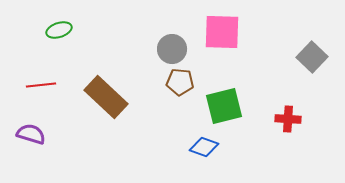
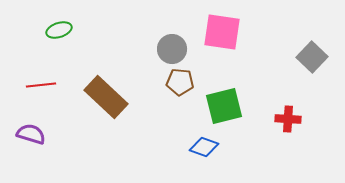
pink square: rotated 6 degrees clockwise
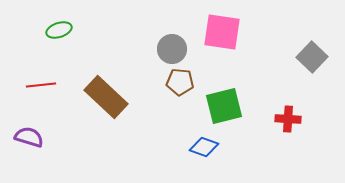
purple semicircle: moved 2 px left, 3 px down
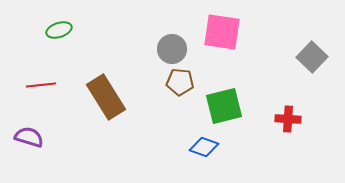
brown rectangle: rotated 15 degrees clockwise
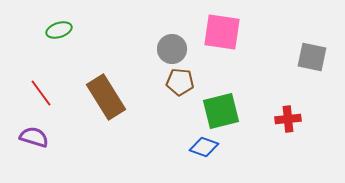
gray square: rotated 32 degrees counterclockwise
red line: moved 8 px down; rotated 60 degrees clockwise
green square: moved 3 px left, 5 px down
red cross: rotated 10 degrees counterclockwise
purple semicircle: moved 5 px right
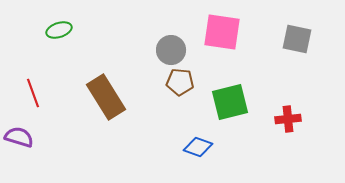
gray circle: moved 1 px left, 1 px down
gray square: moved 15 px left, 18 px up
red line: moved 8 px left; rotated 16 degrees clockwise
green square: moved 9 px right, 9 px up
purple semicircle: moved 15 px left
blue diamond: moved 6 px left
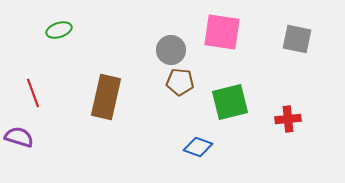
brown rectangle: rotated 45 degrees clockwise
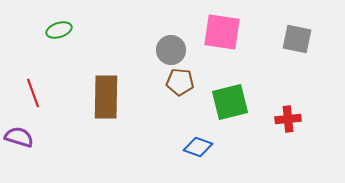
brown rectangle: rotated 12 degrees counterclockwise
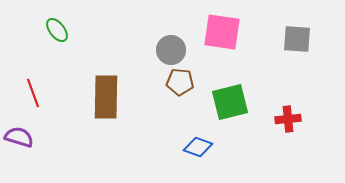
green ellipse: moved 2 px left; rotated 70 degrees clockwise
gray square: rotated 8 degrees counterclockwise
